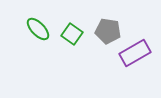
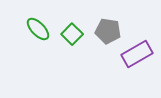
green square: rotated 10 degrees clockwise
purple rectangle: moved 2 px right, 1 px down
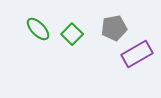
gray pentagon: moved 6 px right, 3 px up; rotated 20 degrees counterclockwise
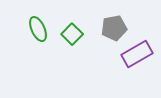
green ellipse: rotated 20 degrees clockwise
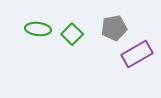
green ellipse: rotated 60 degrees counterclockwise
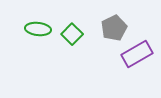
gray pentagon: rotated 15 degrees counterclockwise
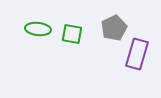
green square: rotated 35 degrees counterclockwise
purple rectangle: rotated 44 degrees counterclockwise
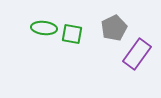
green ellipse: moved 6 px right, 1 px up
purple rectangle: rotated 20 degrees clockwise
